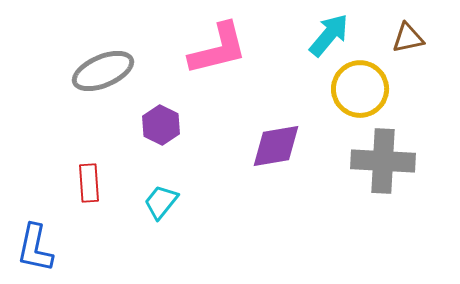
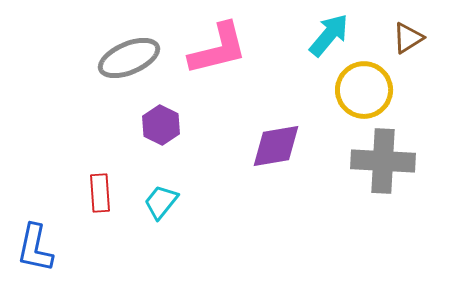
brown triangle: rotated 20 degrees counterclockwise
gray ellipse: moved 26 px right, 13 px up
yellow circle: moved 4 px right, 1 px down
red rectangle: moved 11 px right, 10 px down
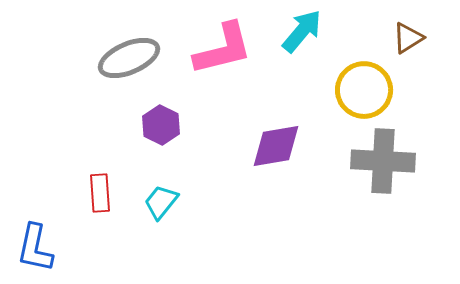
cyan arrow: moved 27 px left, 4 px up
pink L-shape: moved 5 px right
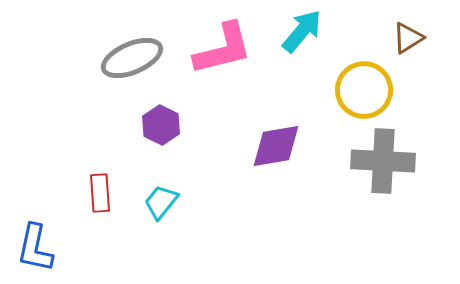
gray ellipse: moved 3 px right
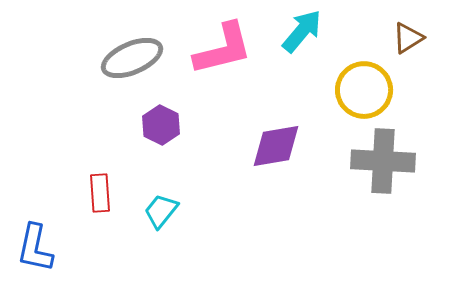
cyan trapezoid: moved 9 px down
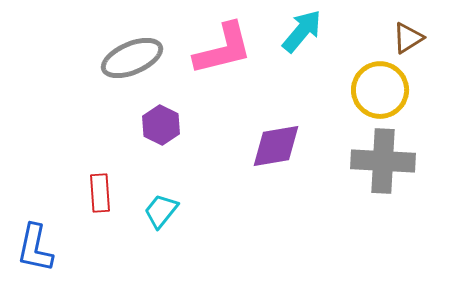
yellow circle: moved 16 px right
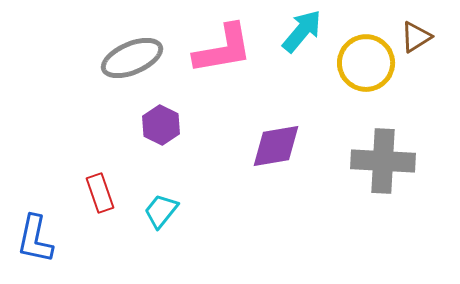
brown triangle: moved 8 px right, 1 px up
pink L-shape: rotated 4 degrees clockwise
yellow circle: moved 14 px left, 27 px up
red rectangle: rotated 15 degrees counterclockwise
blue L-shape: moved 9 px up
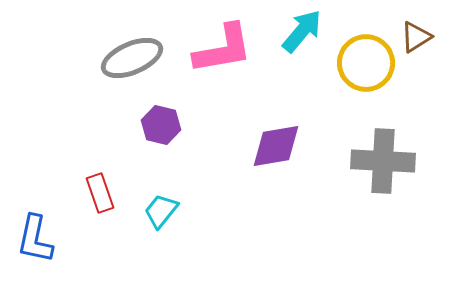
purple hexagon: rotated 12 degrees counterclockwise
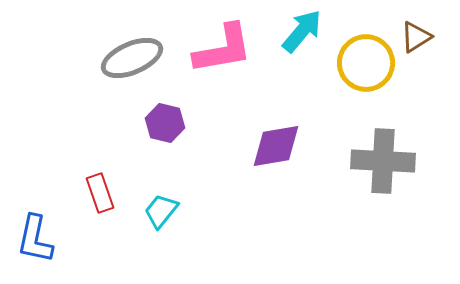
purple hexagon: moved 4 px right, 2 px up
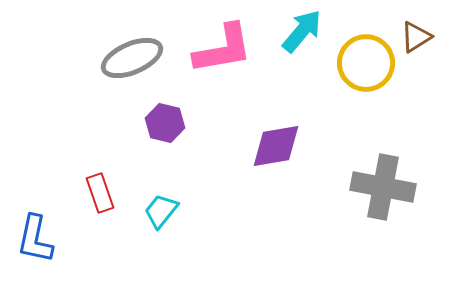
gray cross: moved 26 px down; rotated 8 degrees clockwise
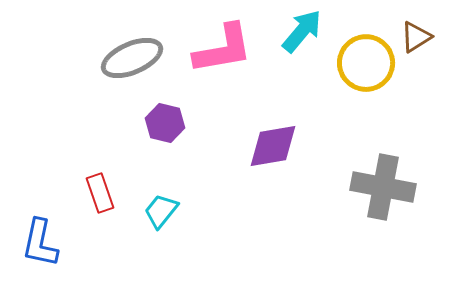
purple diamond: moved 3 px left
blue L-shape: moved 5 px right, 4 px down
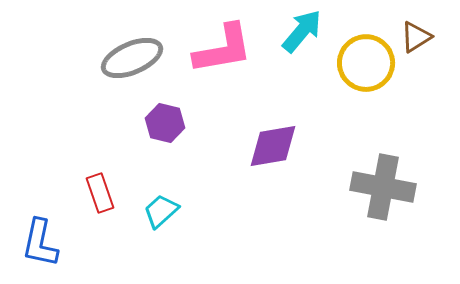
cyan trapezoid: rotated 9 degrees clockwise
